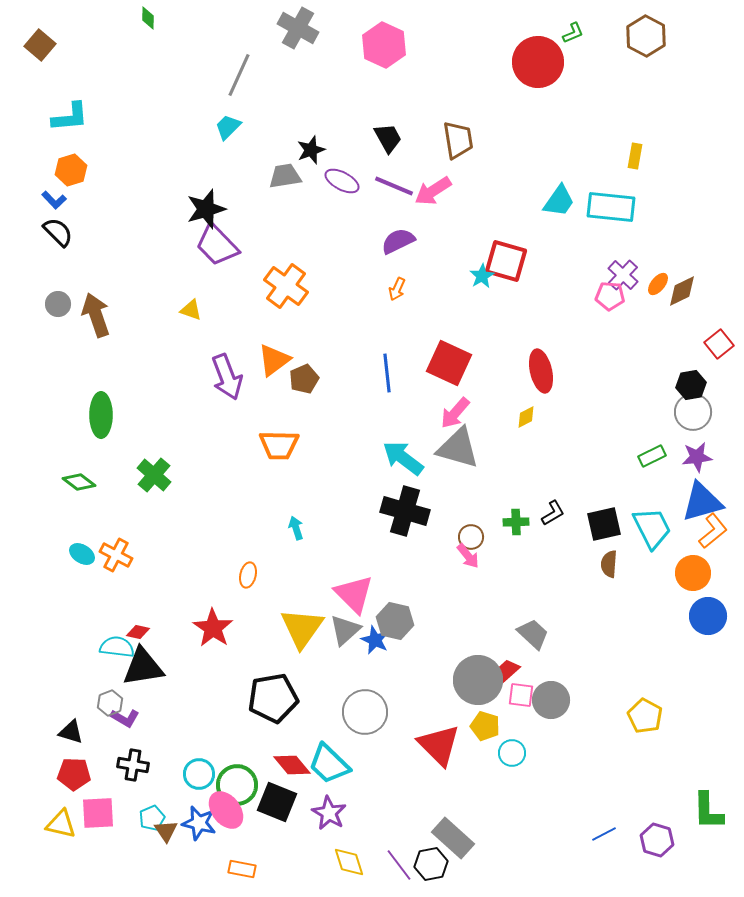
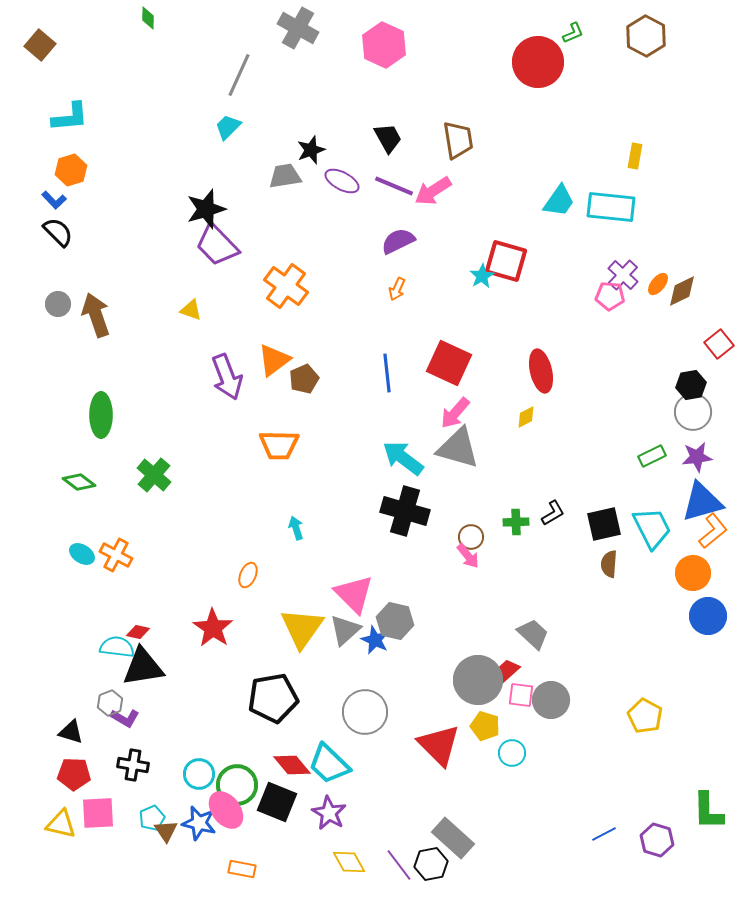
orange ellipse at (248, 575): rotated 10 degrees clockwise
yellow diamond at (349, 862): rotated 12 degrees counterclockwise
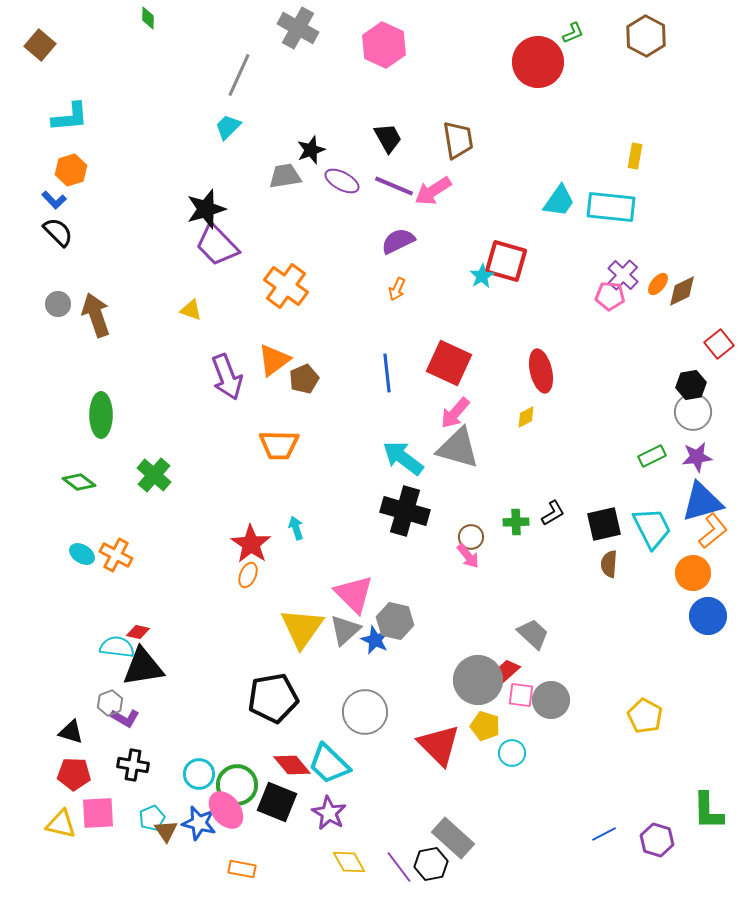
red star at (213, 628): moved 38 px right, 84 px up
purple line at (399, 865): moved 2 px down
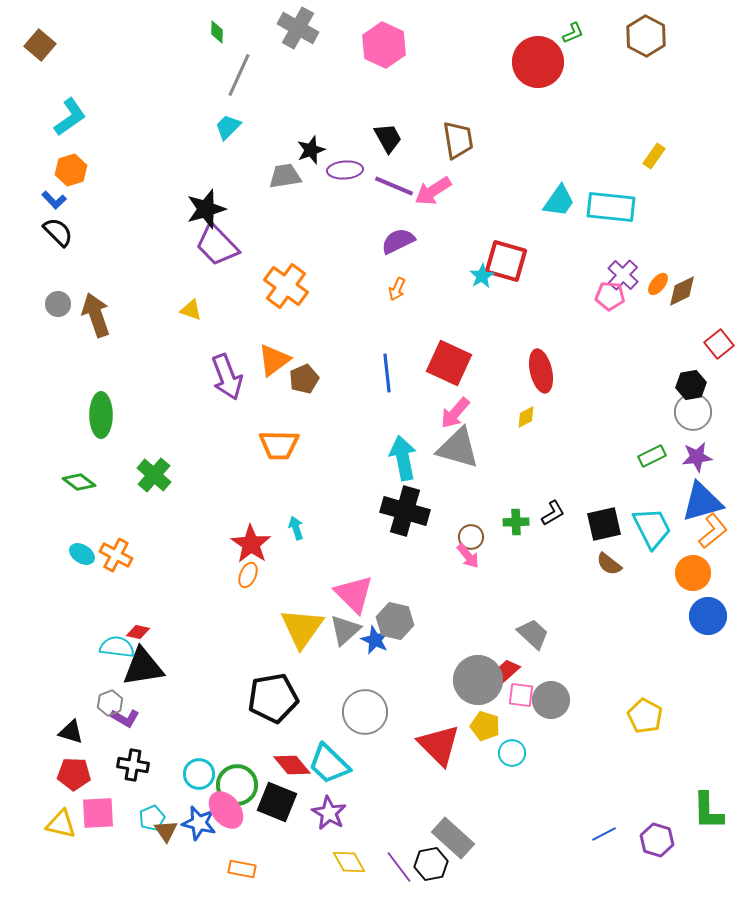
green diamond at (148, 18): moved 69 px right, 14 px down
cyan L-shape at (70, 117): rotated 30 degrees counterclockwise
yellow rectangle at (635, 156): moved 19 px right; rotated 25 degrees clockwise
purple ellipse at (342, 181): moved 3 px right, 11 px up; rotated 32 degrees counterclockwise
cyan arrow at (403, 458): rotated 42 degrees clockwise
brown semicircle at (609, 564): rotated 56 degrees counterclockwise
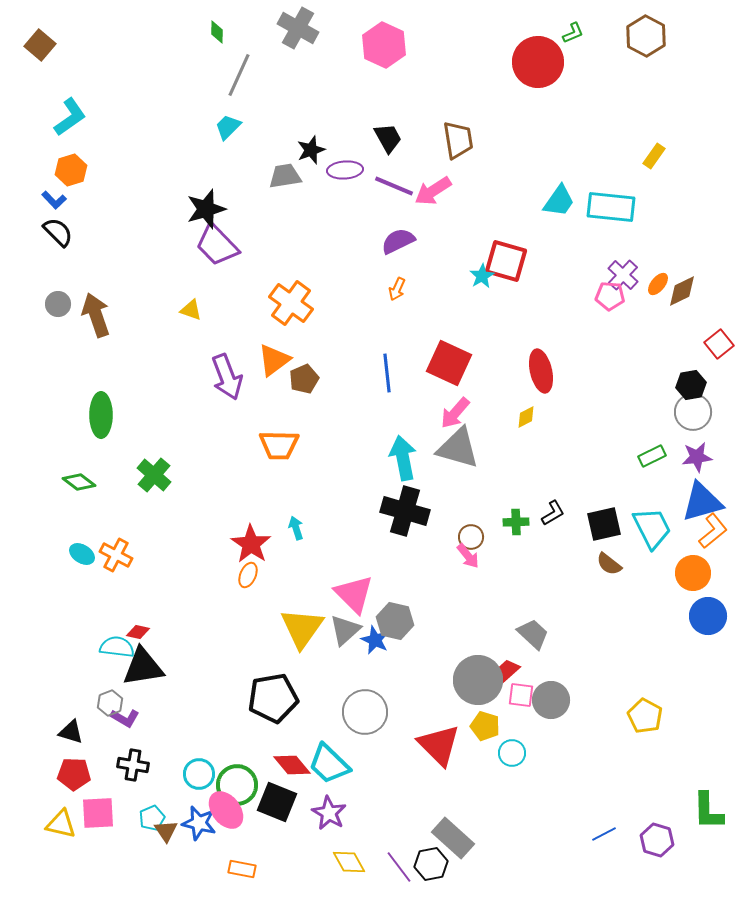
orange cross at (286, 286): moved 5 px right, 17 px down
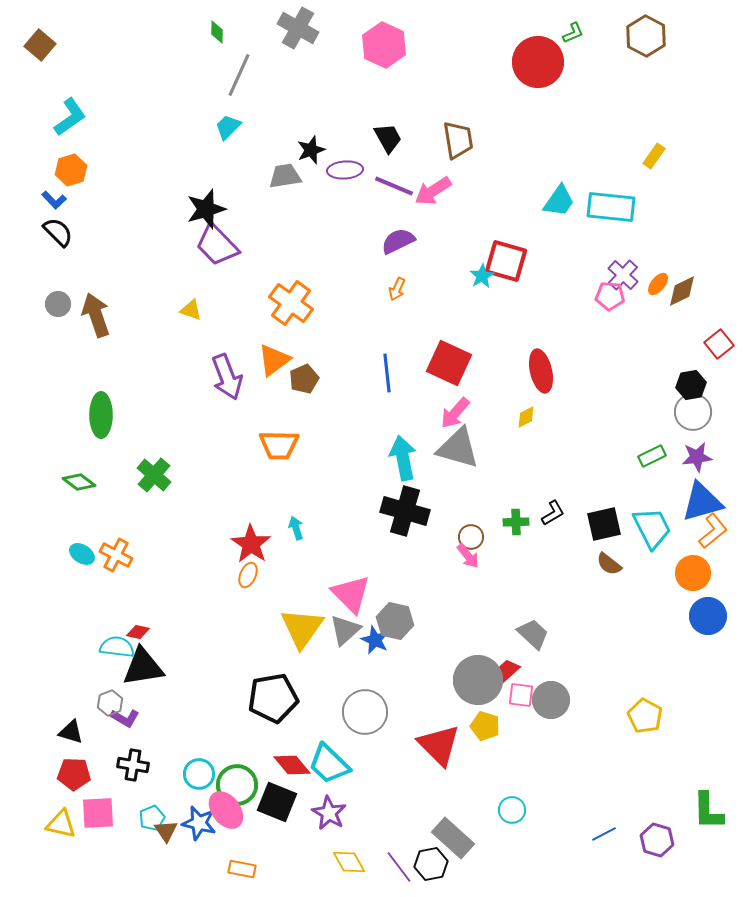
pink triangle at (354, 594): moved 3 px left
cyan circle at (512, 753): moved 57 px down
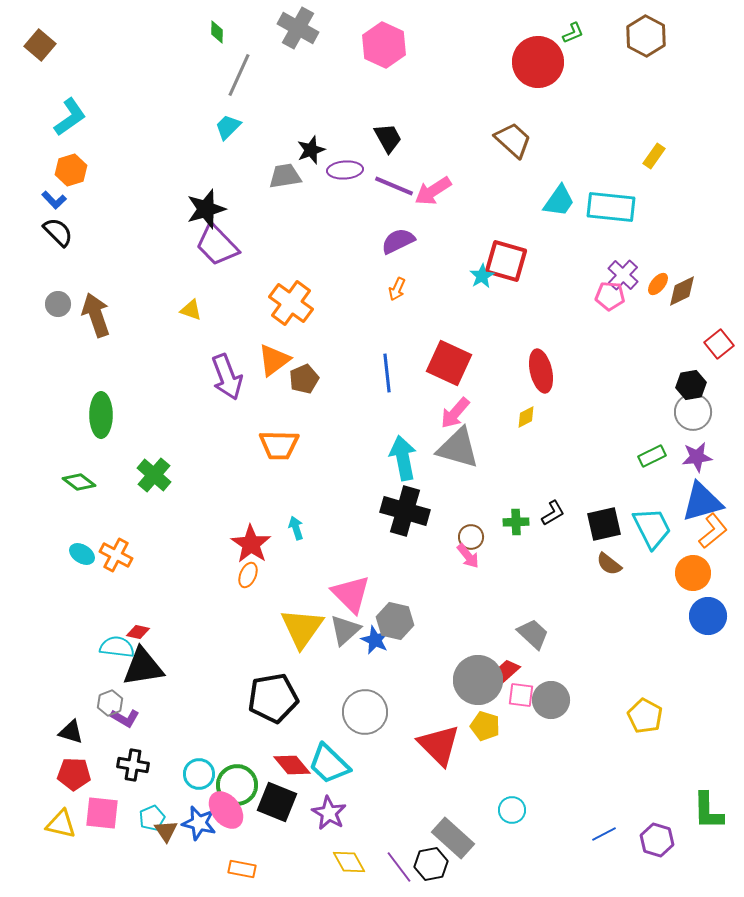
brown trapezoid at (458, 140): moved 55 px right; rotated 39 degrees counterclockwise
pink square at (98, 813): moved 4 px right; rotated 9 degrees clockwise
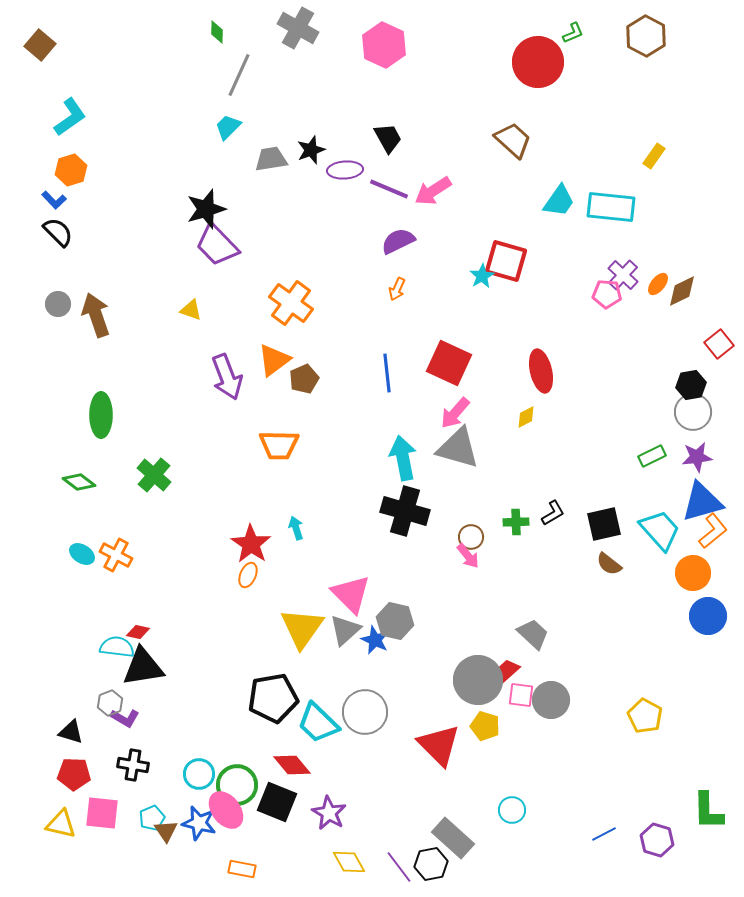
gray trapezoid at (285, 176): moved 14 px left, 17 px up
purple line at (394, 186): moved 5 px left, 3 px down
pink pentagon at (610, 296): moved 3 px left, 2 px up
cyan trapezoid at (652, 528): moved 8 px right, 2 px down; rotated 15 degrees counterclockwise
cyan trapezoid at (329, 764): moved 11 px left, 41 px up
